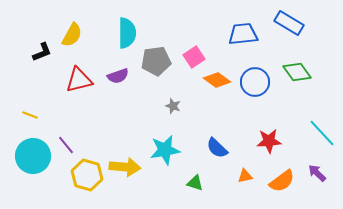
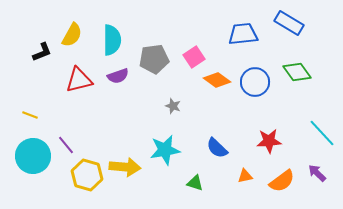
cyan semicircle: moved 15 px left, 7 px down
gray pentagon: moved 2 px left, 2 px up
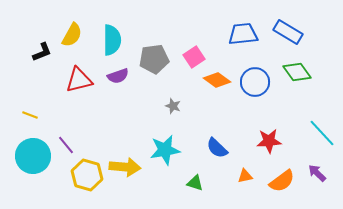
blue rectangle: moved 1 px left, 9 px down
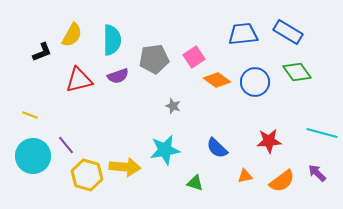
cyan line: rotated 32 degrees counterclockwise
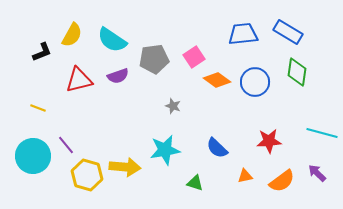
cyan semicircle: rotated 124 degrees clockwise
green diamond: rotated 44 degrees clockwise
yellow line: moved 8 px right, 7 px up
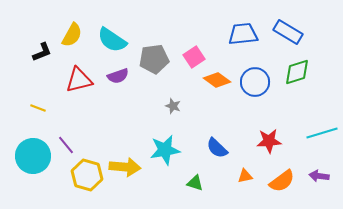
green diamond: rotated 64 degrees clockwise
cyan line: rotated 32 degrees counterclockwise
purple arrow: moved 2 px right, 3 px down; rotated 36 degrees counterclockwise
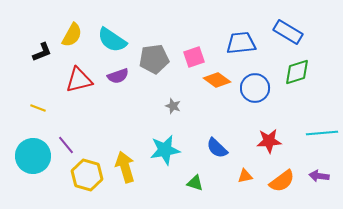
blue trapezoid: moved 2 px left, 9 px down
pink square: rotated 15 degrees clockwise
blue circle: moved 6 px down
cyan line: rotated 12 degrees clockwise
yellow arrow: rotated 112 degrees counterclockwise
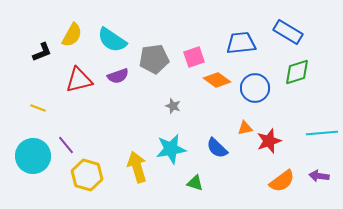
red star: rotated 15 degrees counterclockwise
cyan star: moved 6 px right, 1 px up
yellow arrow: moved 12 px right
orange triangle: moved 48 px up
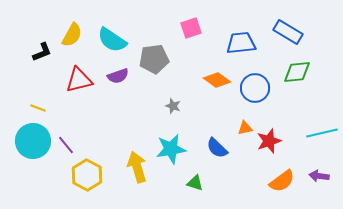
pink square: moved 3 px left, 29 px up
green diamond: rotated 12 degrees clockwise
cyan line: rotated 8 degrees counterclockwise
cyan circle: moved 15 px up
yellow hexagon: rotated 12 degrees clockwise
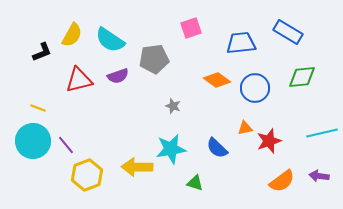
cyan semicircle: moved 2 px left
green diamond: moved 5 px right, 5 px down
yellow arrow: rotated 72 degrees counterclockwise
yellow hexagon: rotated 12 degrees clockwise
